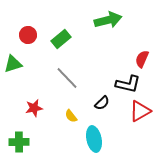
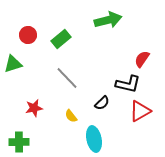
red semicircle: rotated 12 degrees clockwise
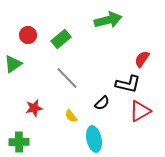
green triangle: rotated 18 degrees counterclockwise
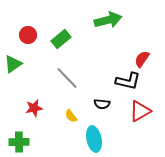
black L-shape: moved 3 px up
black semicircle: moved 1 px down; rotated 49 degrees clockwise
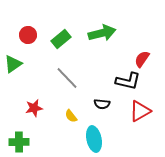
green arrow: moved 6 px left, 13 px down
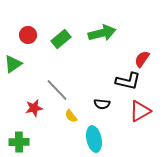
gray line: moved 10 px left, 12 px down
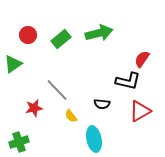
green arrow: moved 3 px left
green cross: rotated 18 degrees counterclockwise
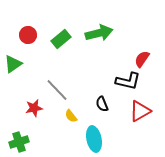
black semicircle: rotated 63 degrees clockwise
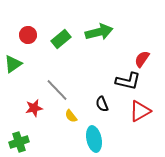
green arrow: moved 1 px up
